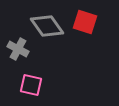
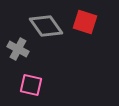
gray diamond: moved 1 px left
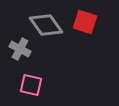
gray diamond: moved 1 px up
gray cross: moved 2 px right
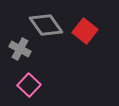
red square: moved 9 px down; rotated 20 degrees clockwise
pink square: moved 2 px left; rotated 30 degrees clockwise
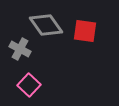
red square: rotated 30 degrees counterclockwise
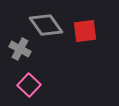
red square: rotated 15 degrees counterclockwise
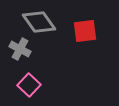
gray diamond: moved 7 px left, 3 px up
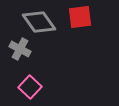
red square: moved 5 px left, 14 px up
pink square: moved 1 px right, 2 px down
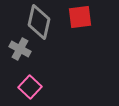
gray diamond: rotated 48 degrees clockwise
